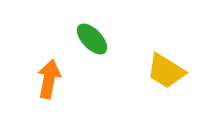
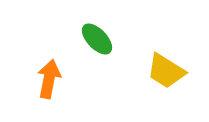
green ellipse: moved 5 px right
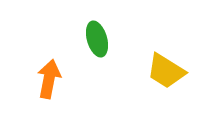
green ellipse: rotated 28 degrees clockwise
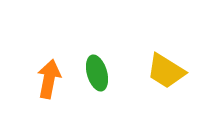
green ellipse: moved 34 px down
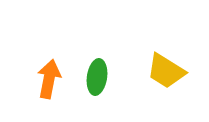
green ellipse: moved 4 px down; rotated 24 degrees clockwise
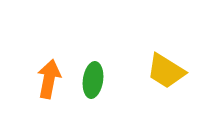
green ellipse: moved 4 px left, 3 px down
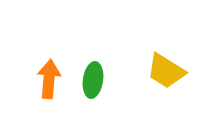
orange arrow: rotated 6 degrees counterclockwise
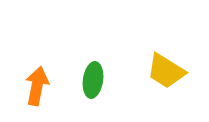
orange arrow: moved 12 px left, 7 px down; rotated 6 degrees clockwise
